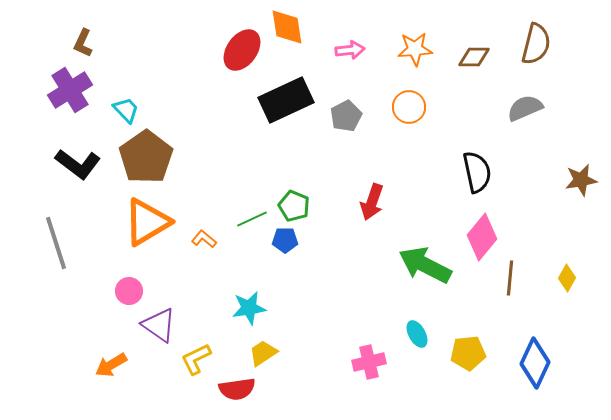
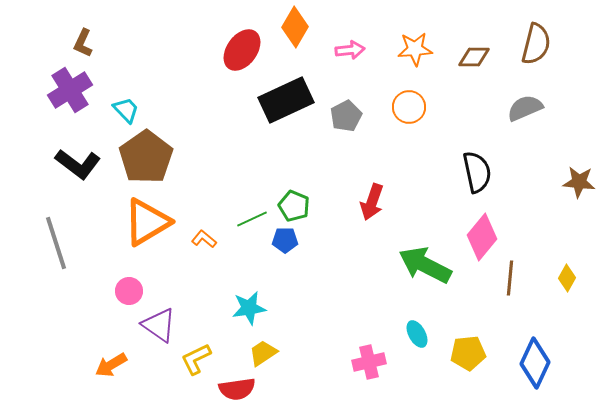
orange diamond: moved 8 px right; rotated 39 degrees clockwise
brown star: moved 2 px left, 2 px down; rotated 16 degrees clockwise
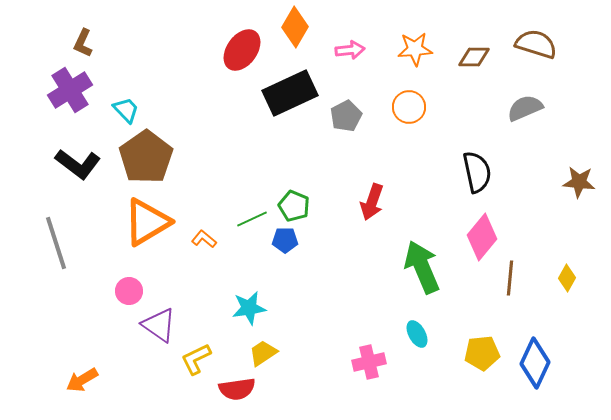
brown semicircle: rotated 87 degrees counterclockwise
black rectangle: moved 4 px right, 7 px up
green arrow: moved 3 px left, 2 px down; rotated 40 degrees clockwise
yellow pentagon: moved 14 px right
orange arrow: moved 29 px left, 15 px down
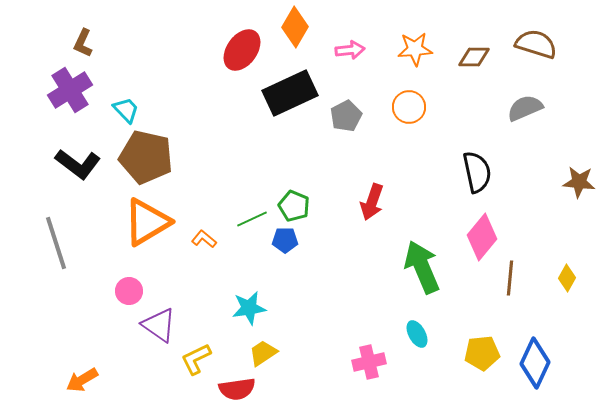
brown pentagon: rotated 24 degrees counterclockwise
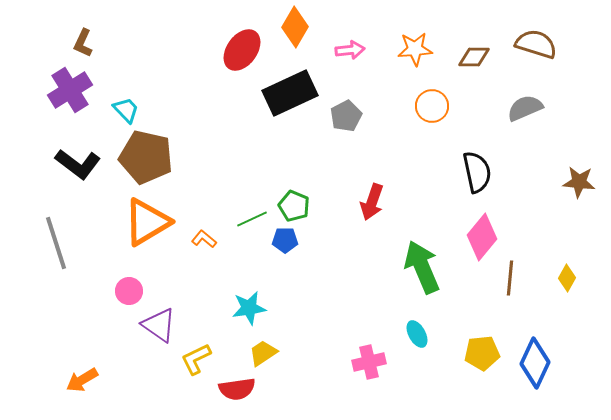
orange circle: moved 23 px right, 1 px up
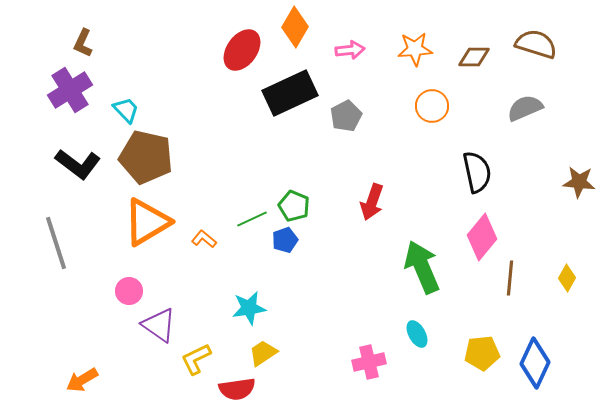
blue pentagon: rotated 20 degrees counterclockwise
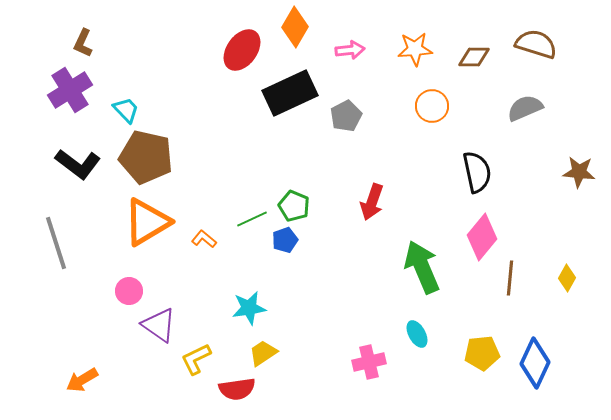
brown star: moved 10 px up
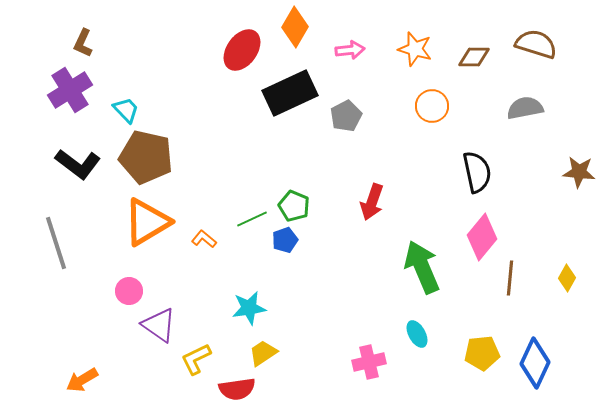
orange star: rotated 20 degrees clockwise
gray semicircle: rotated 12 degrees clockwise
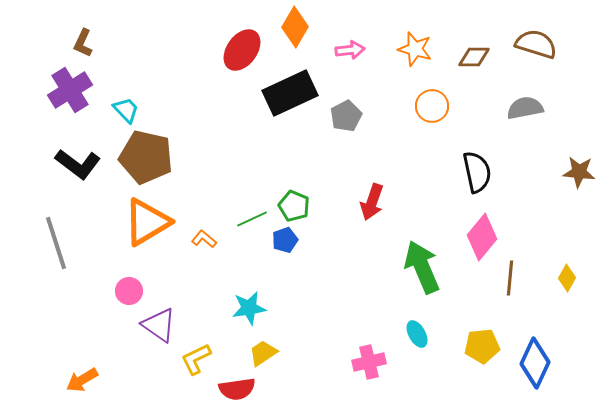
yellow pentagon: moved 7 px up
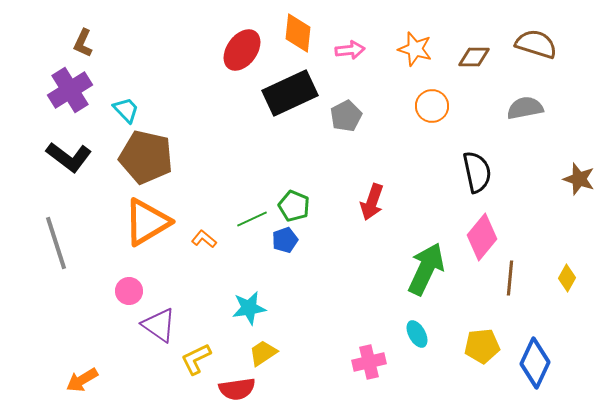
orange diamond: moved 3 px right, 6 px down; rotated 24 degrees counterclockwise
black L-shape: moved 9 px left, 7 px up
brown star: moved 7 px down; rotated 12 degrees clockwise
green arrow: moved 4 px right, 2 px down; rotated 48 degrees clockwise
